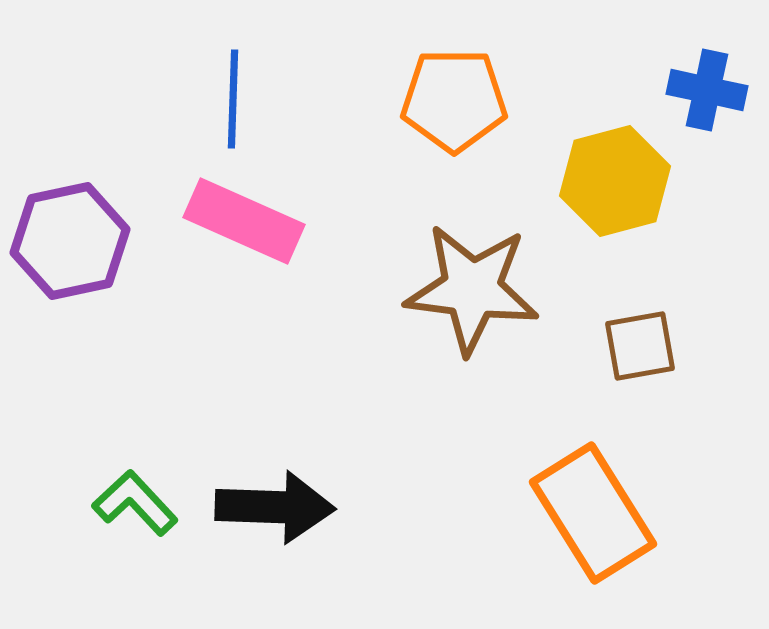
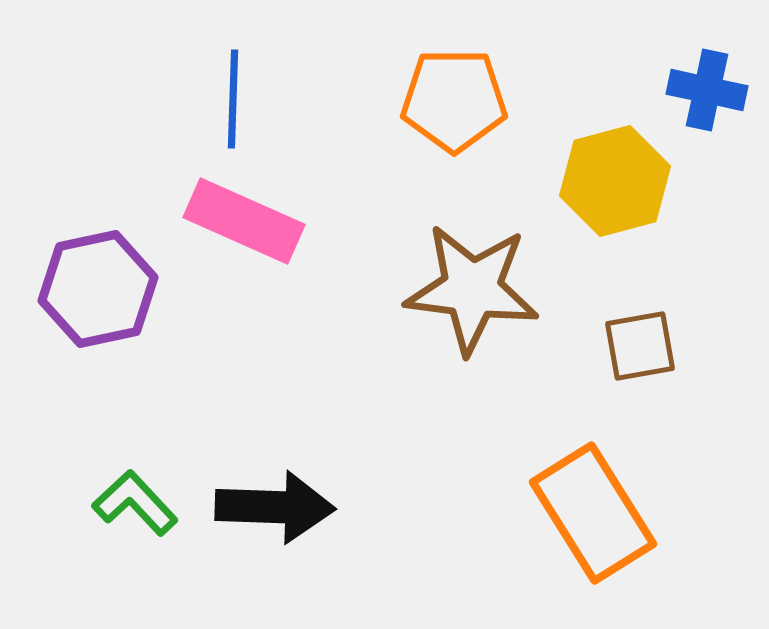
purple hexagon: moved 28 px right, 48 px down
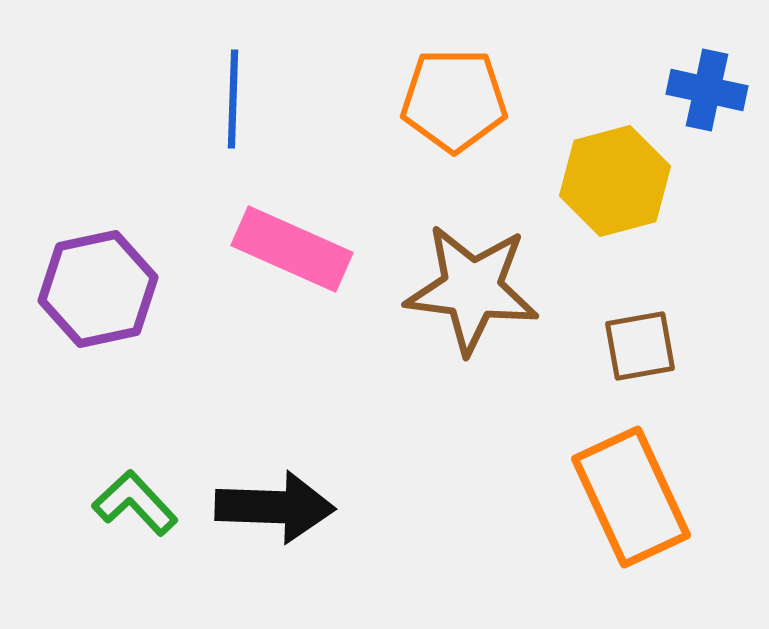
pink rectangle: moved 48 px right, 28 px down
orange rectangle: moved 38 px right, 16 px up; rotated 7 degrees clockwise
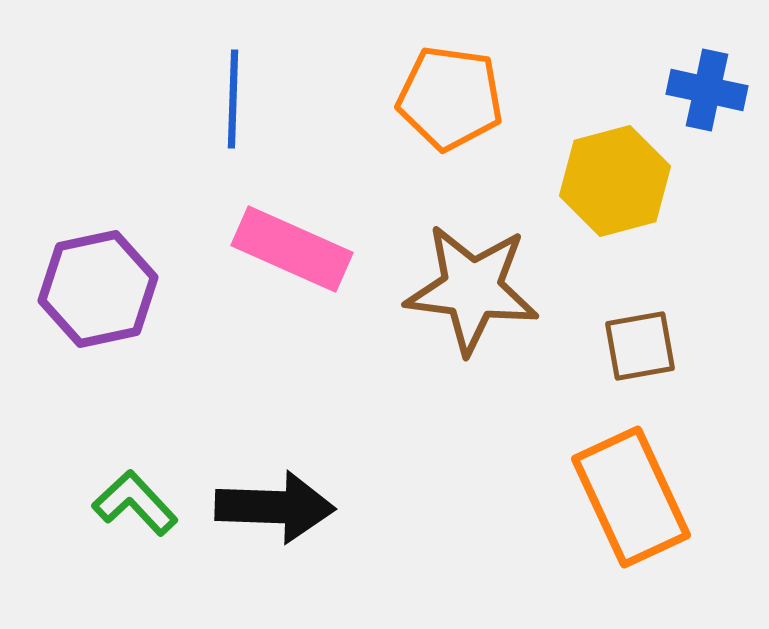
orange pentagon: moved 4 px left, 2 px up; rotated 8 degrees clockwise
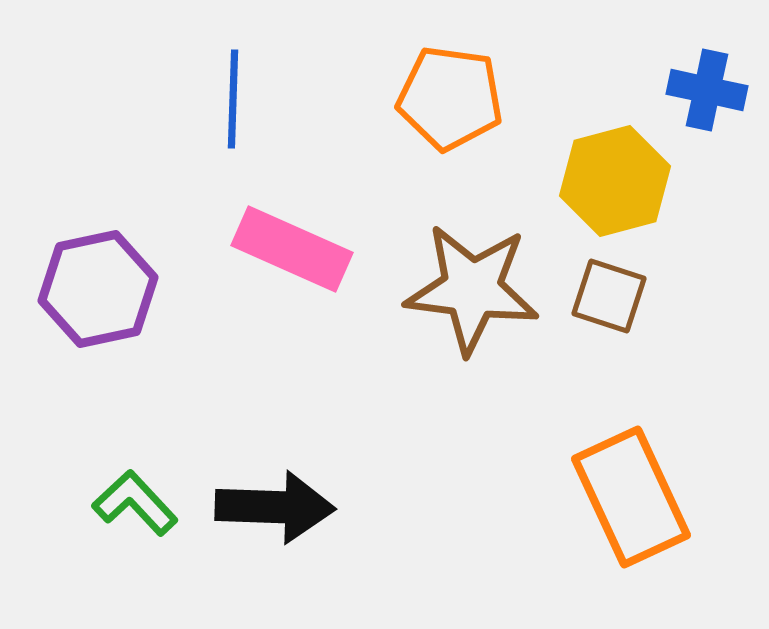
brown square: moved 31 px left, 50 px up; rotated 28 degrees clockwise
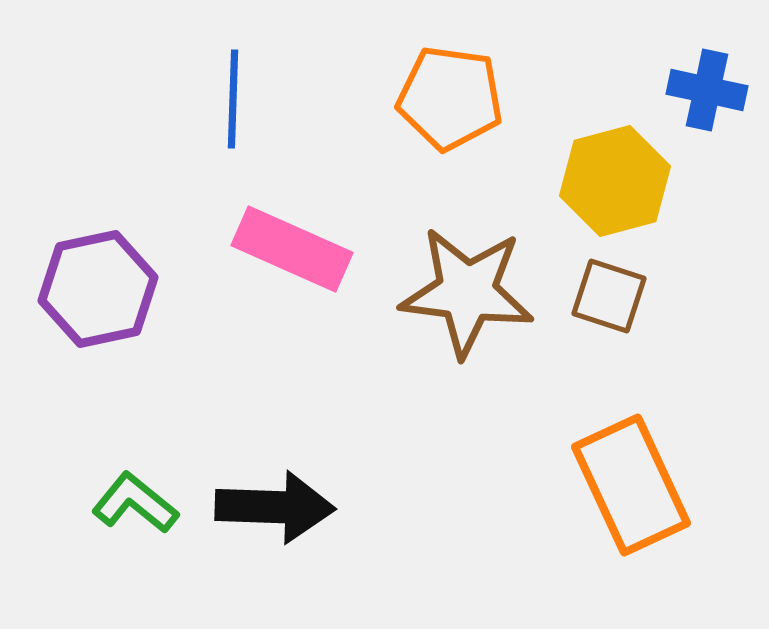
brown star: moved 5 px left, 3 px down
orange rectangle: moved 12 px up
green L-shape: rotated 8 degrees counterclockwise
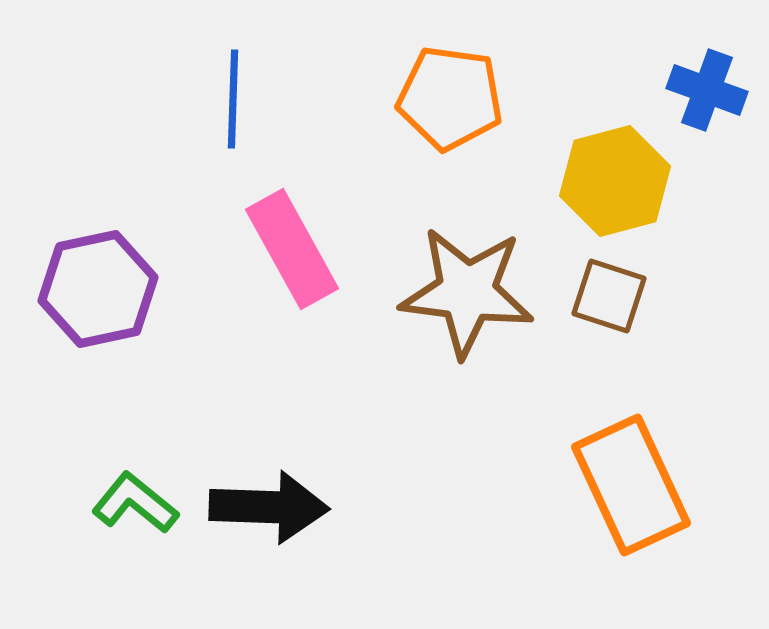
blue cross: rotated 8 degrees clockwise
pink rectangle: rotated 37 degrees clockwise
black arrow: moved 6 px left
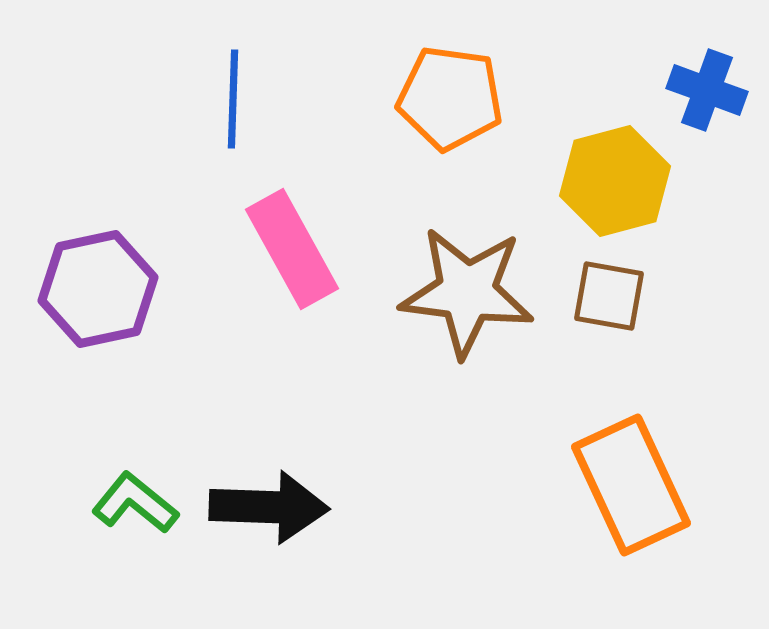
brown square: rotated 8 degrees counterclockwise
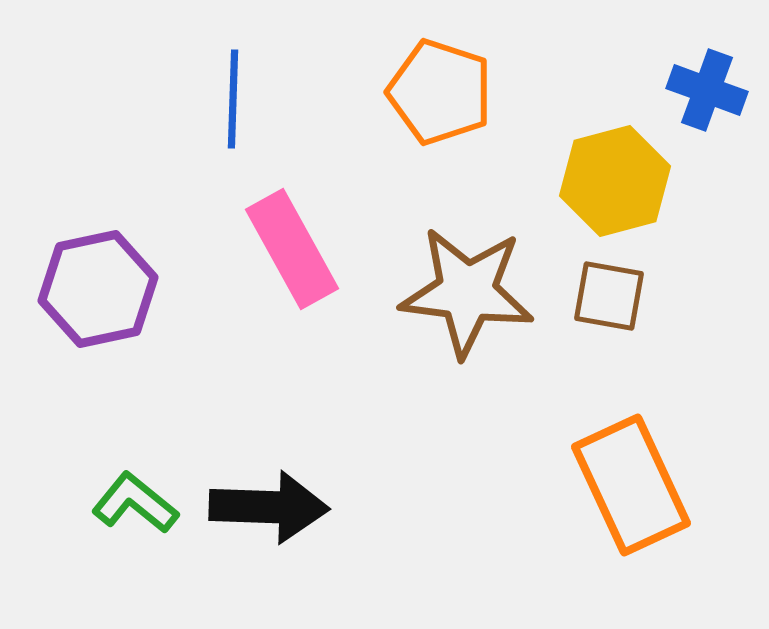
orange pentagon: moved 10 px left, 6 px up; rotated 10 degrees clockwise
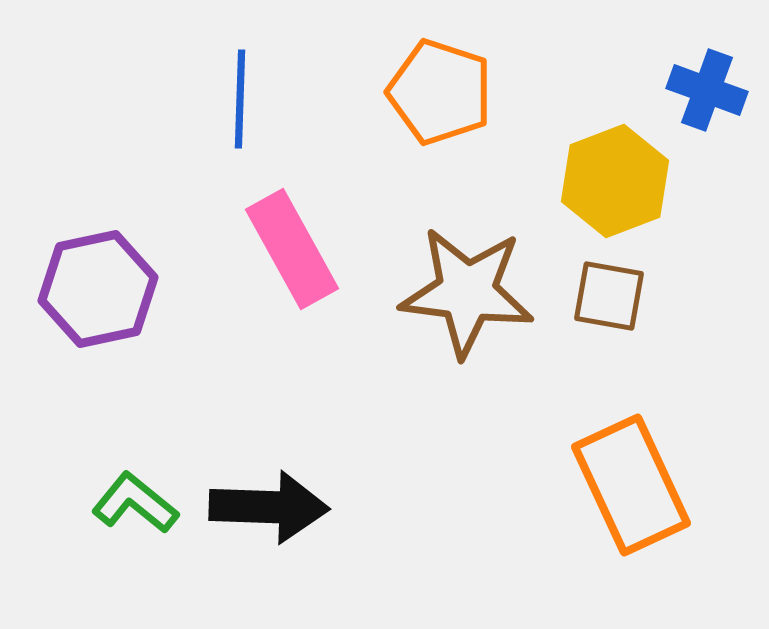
blue line: moved 7 px right
yellow hexagon: rotated 6 degrees counterclockwise
